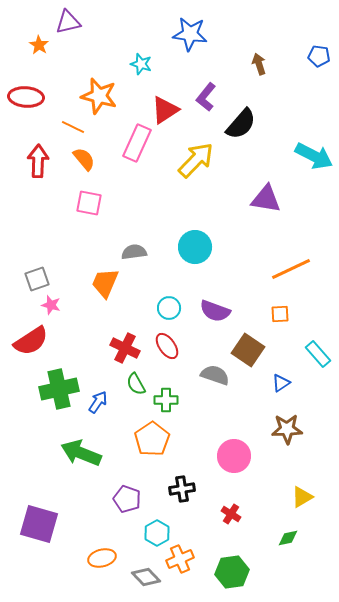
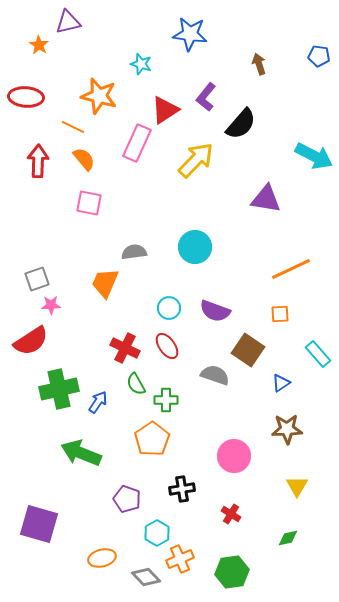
pink star at (51, 305): rotated 18 degrees counterclockwise
yellow triangle at (302, 497): moved 5 px left, 11 px up; rotated 30 degrees counterclockwise
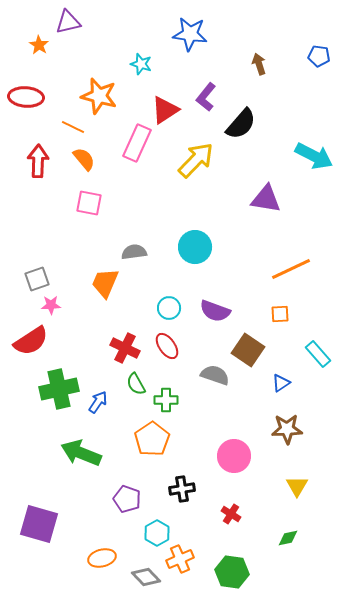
green hexagon at (232, 572): rotated 16 degrees clockwise
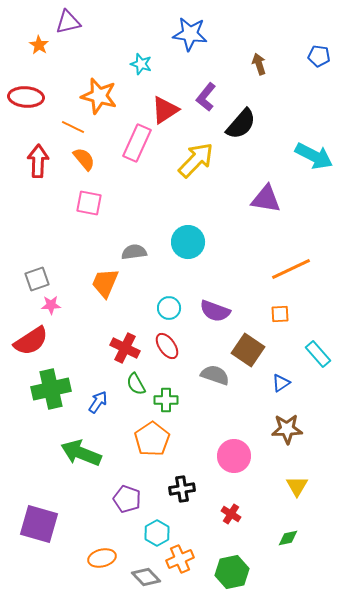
cyan circle at (195, 247): moved 7 px left, 5 px up
green cross at (59, 389): moved 8 px left
green hexagon at (232, 572): rotated 20 degrees counterclockwise
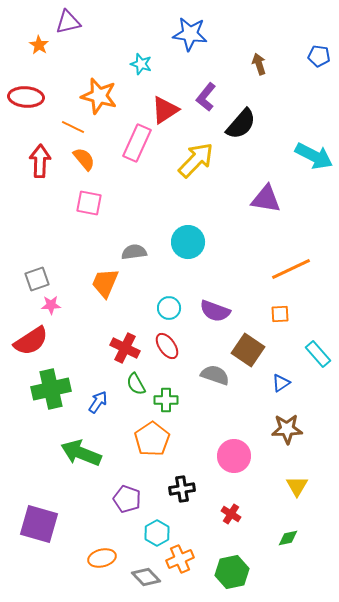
red arrow at (38, 161): moved 2 px right
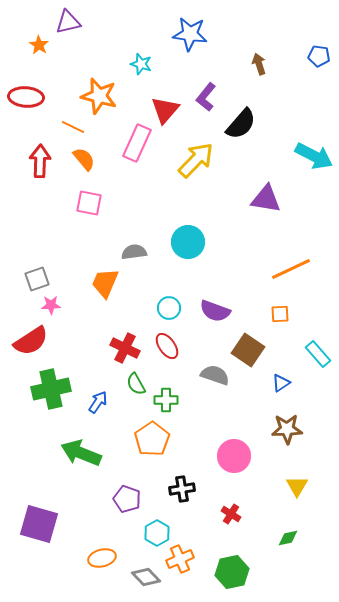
red triangle at (165, 110): rotated 16 degrees counterclockwise
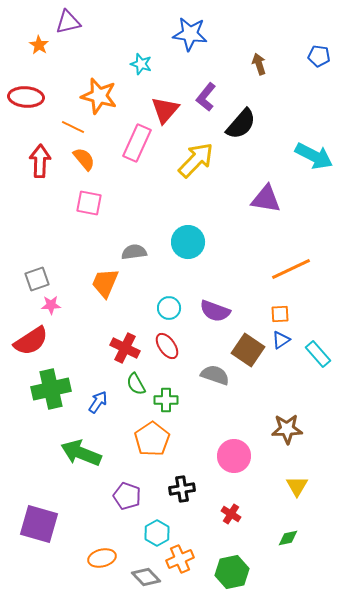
blue triangle at (281, 383): moved 43 px up
purple pentagon at (127, 499): moved 3 px up
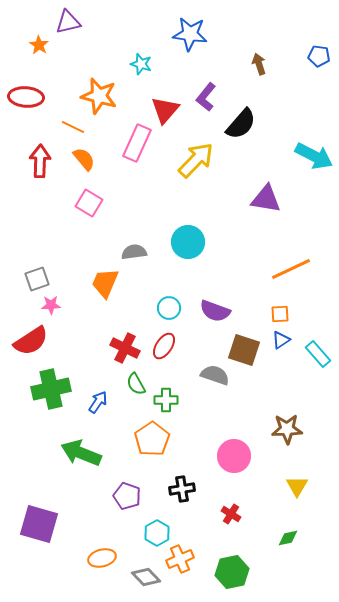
pink square at (89, 203): rotated 20 degrees clockwise
red ellipse at (167, 346): moved 3 px left; rotated 68 degrees clockwise
brown square at (248, 350): moved 4 px left; rotated 16 degrees counterclockwise
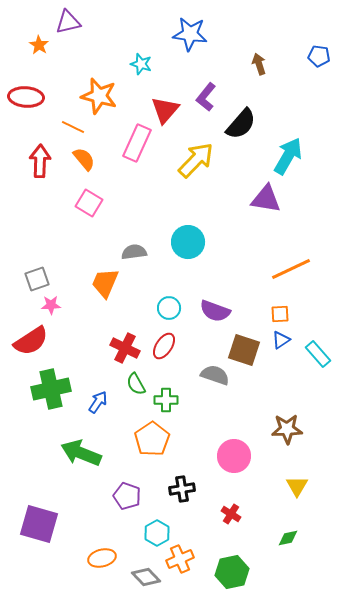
cyan arrow at (314, 156): moved 26 px left; rotated 87 degrees counterclockwise
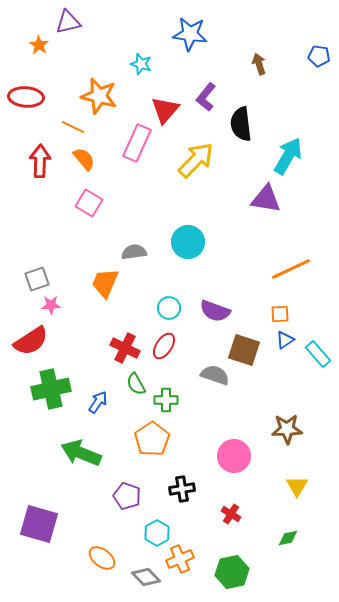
black semicircle at (241, 124): rotated 132 degrees clockwise
blue triangle at (281, 340): moved 4 px right
orange ellipse at (102, 558): rotated 52 degrees clockwise
